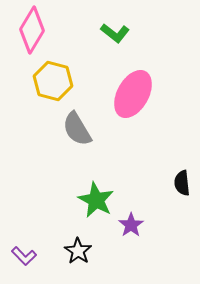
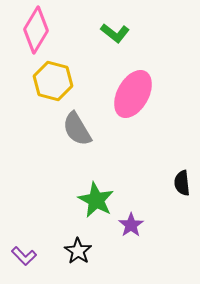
pink diamond: moved 4 px right
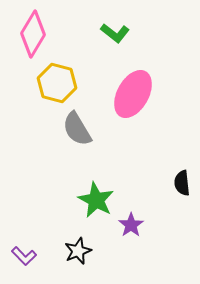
pink diamond: moved 3 px left, 4 px down
yellow hexagon: moved 4 px right, 2 px down
black star: rotated 16 degrees clockwise
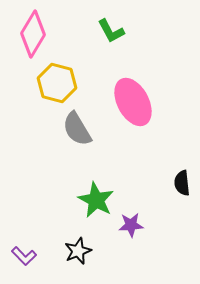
green L-shape: moved 4 px left, 2 px up; rotated 24 degrees clockwise
pink ellipse: moved 8 px down; rotated 57 degrees counterclockwise
purple star: rotated 30 degrees clockwise
